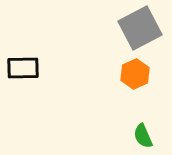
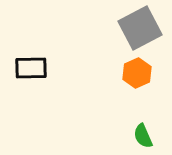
black rectangle: moved 8 px right
orange hexagon: moved 2 px right, 1 px up
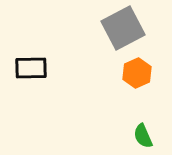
gray square: moved 17 px left
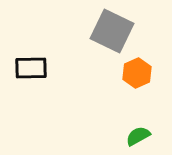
gray square: moved 11 px left, 3 px down; rotated 36 degrees counterclockwise
green semicircle: moved 5 px left; rotated 85 degrees clockwise
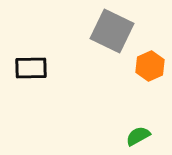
orange hexagon: moved 13 px right, 7 px up
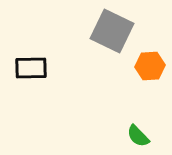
orange hexagon: rotated 20 degrees clockwise
green semicircle: rotated 105 degrees counterclockwise
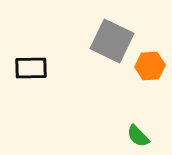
gray square: moved 10 px down
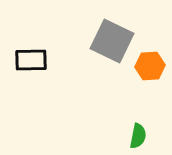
black rectangle: moved 8 px up
green semicircle: rotated 125 degrees counterclockwise
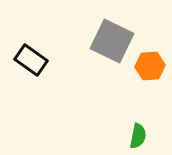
black rectangle: rotated 36 degrees clockwise
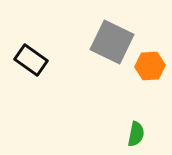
gray square: moved 1 px down
green semicircle: moved 2 px left, 2 px up
